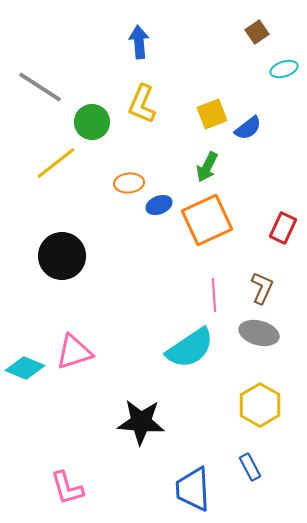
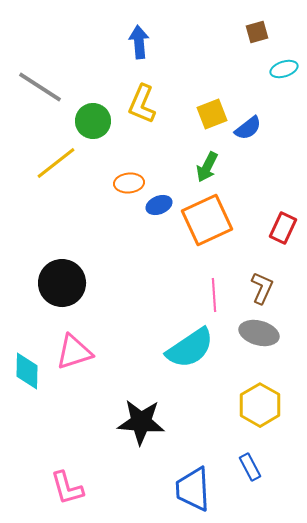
brown square: rotated 20 degrees clockwise
green circle: moved 1 px right, 1 px up
black circle: moved 27 px down
cyan diamond: moved 2 px right, 3 px down; rotated 69 degrees clockwise
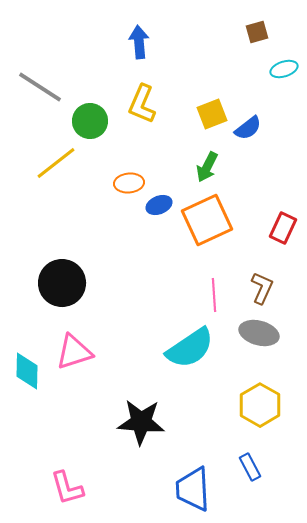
green circle: moved 3 px left
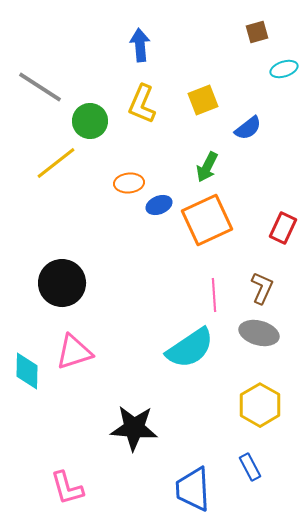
blue arrow: moved 1 px right, 3 px down
yellow square: moved 9 px left, 14 px up
black star: moved 7 px left, 6 px down
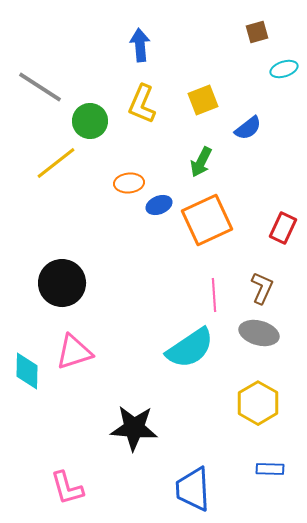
green arrow: moved 6 px left, 5 px up
yellow hexagon: moved 2 px left, 2 px up
blue rectangle: moved 20 px right, 2 px down; rotated 60 degrees counterclockwise
